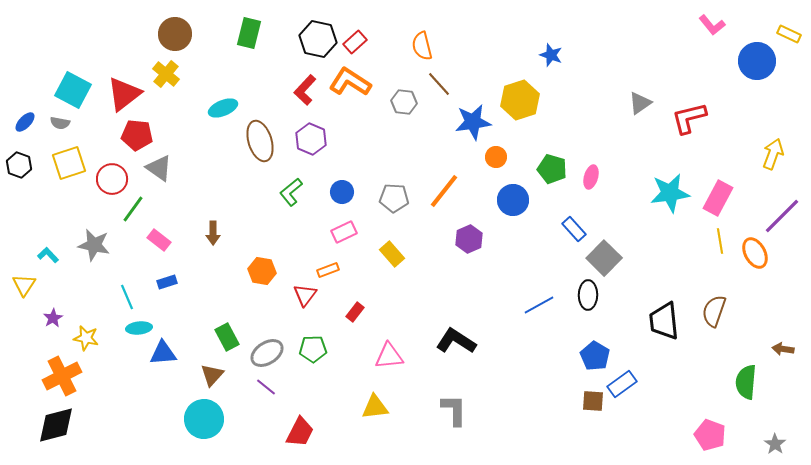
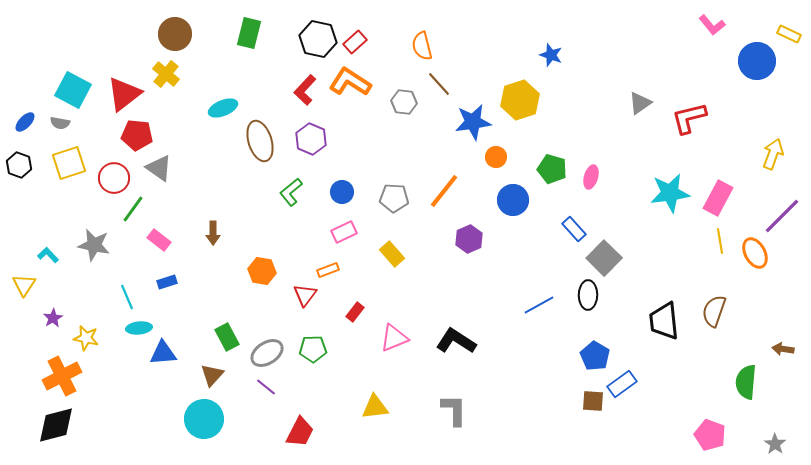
red circle at (112, 179): moved 2 px right, 1 px up
pink triangle at (389, 356): moved 5 px right, 18 px up; rotated 16 degrees counterclockwise
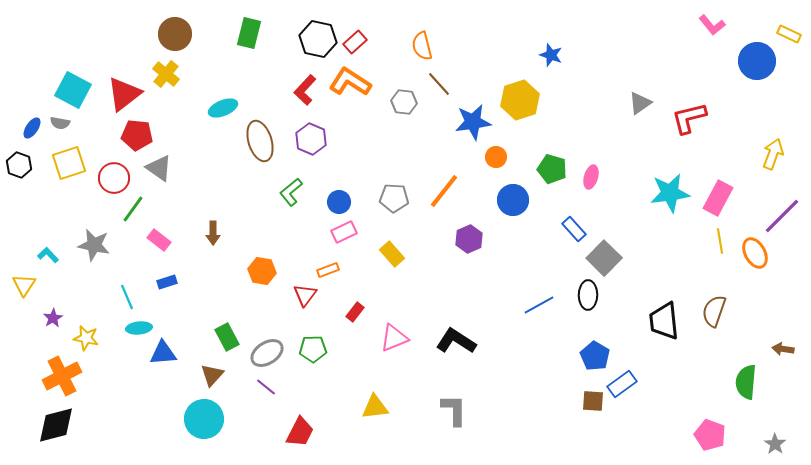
blue ellipse at (25, 122): moved 7 px right, 6 px down; rotated 10 degrees counterclockwise
blue circle at (342, 192): moved 3 px left, 10 px down
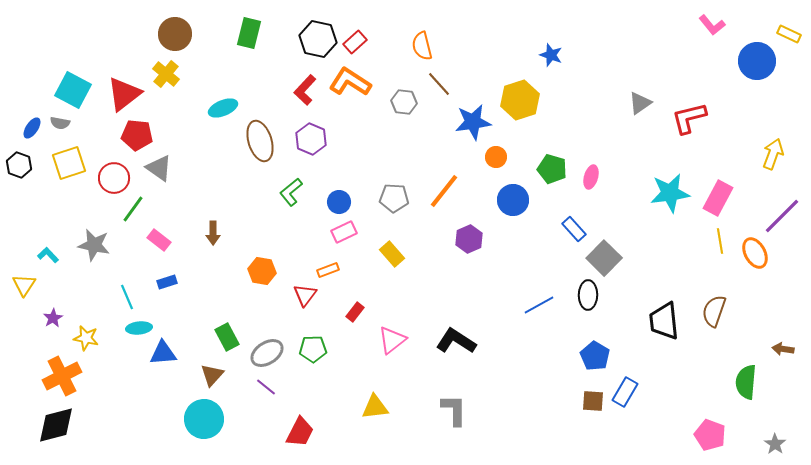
pink triangle at (394, 338): moved 2 px left, 2 px down; rotated 16 degrees counterclockwise
blue rectangle at (622, 384): moved 3 px right, 8 px down; rotated 24 degrees counterclockwise
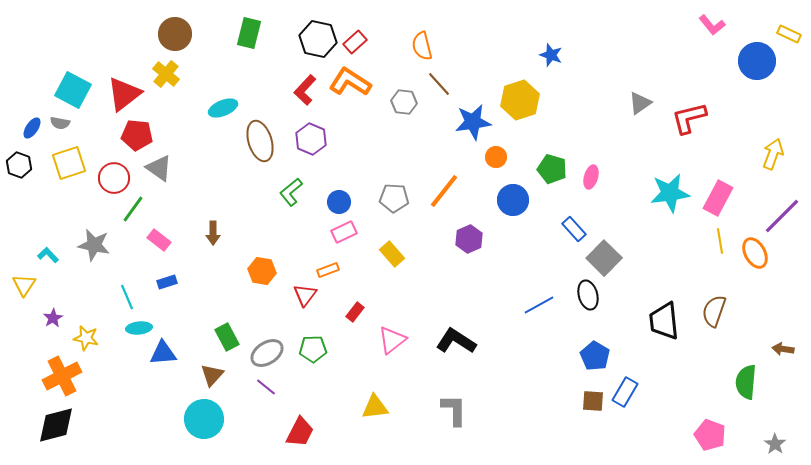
black ellipse at (588, 295): rotated 16 degrees counterclockwise
